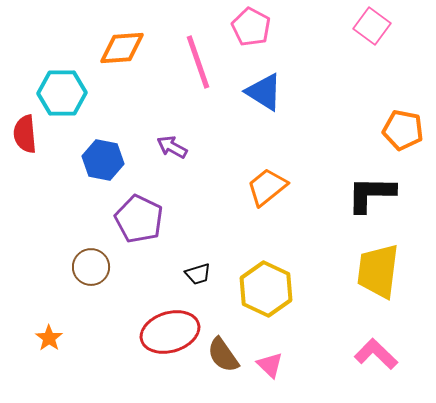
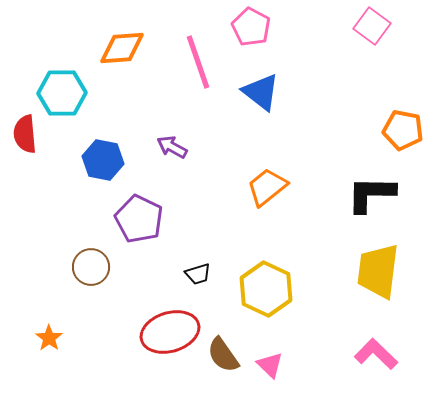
blue triangle: moved 3 px left; rotated 6 degrees clockwise
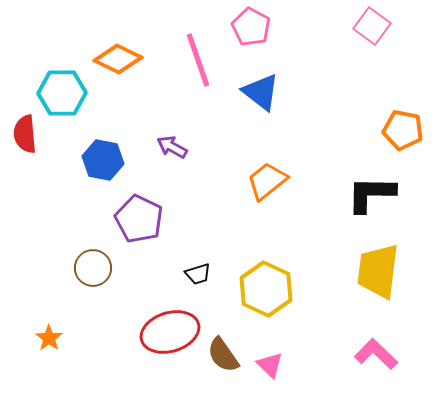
orange diamond: moved 4 px left, 11 px down; rotated 30 degrees clockwise
pink line: moved 2 px up
orange trapezoid: moved 6 px up
brown circle: moved 2 px right, 1 px down
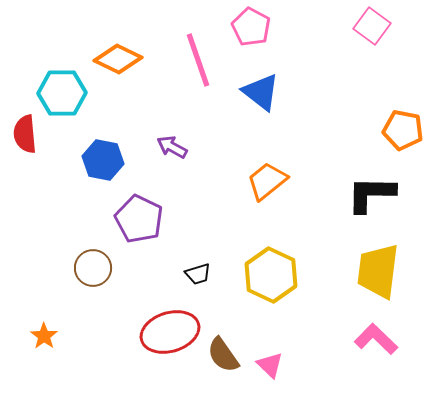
yellow hexagon: moved 5 px right, 14 px up
orange star: moved 5 px left, 2 px up
pink L-shape: moved 15 px up
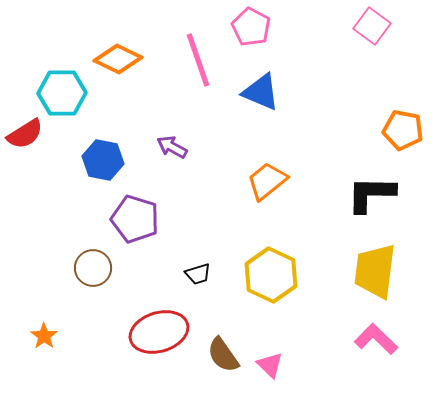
blue triangle: rotated 15 degrees counterclockwise
red semicircle: rotated 117 degrees counterclockwise
purple pentagon: moved 4 px left; rotated 9 degrees counterclockwise
yellow trapezoid: moved 3 px left
red ellipse: moved 11 px left
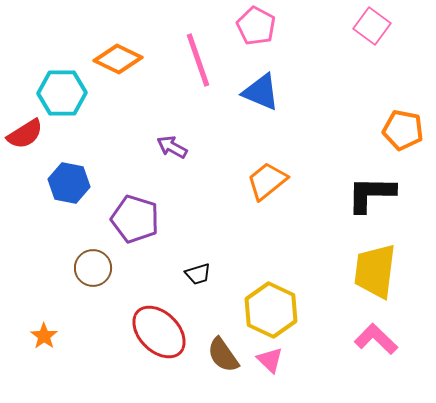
pink pentagon: moved 5 px right, 1 px up
blue hexagon: moved 34 px left, 23 px down
yellow hexagon: moved 35 px down
red ellipse: rotated 62 degrees clockwise
pink triangle: moved 5 px up
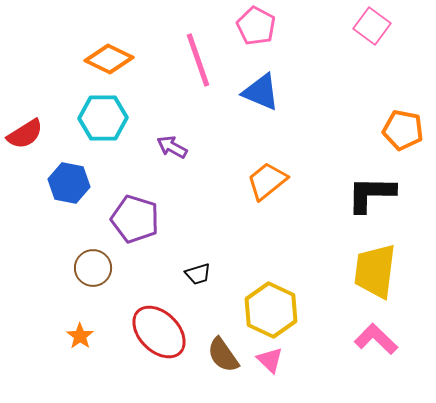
orange diamond: moved 9 px left
cyan hexagon: moved 41 px right, 25 px down
orange star: moved 36 px right
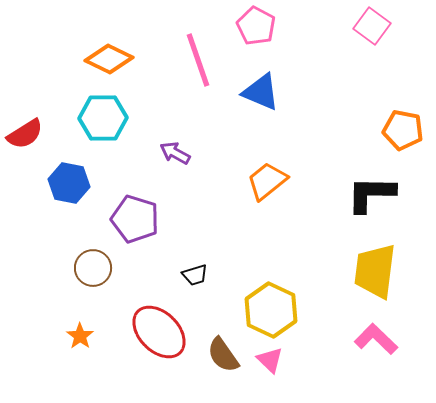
purple arrow: moved 3 px right, 6 px down
black trapezoid: moved 3 px left, 1 px down
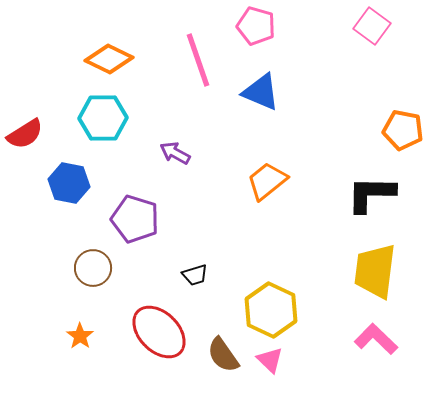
pink pentagon: rotated 12 degrees counterclockwise
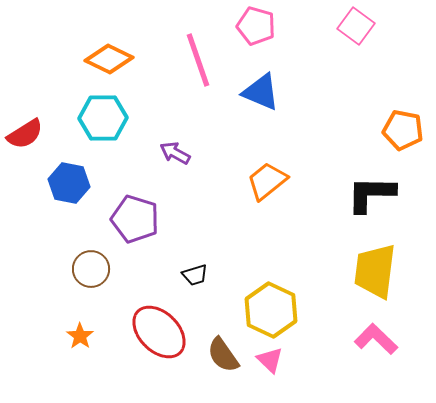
pink square: moved 16 px left
brown circle: moved 2 px left, 1 px down
